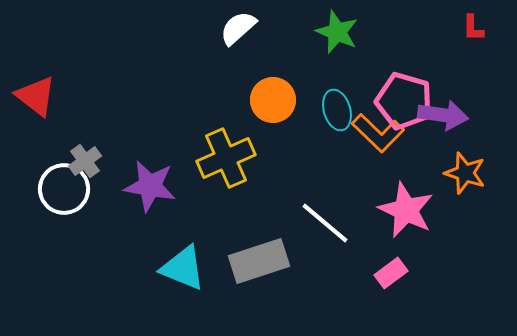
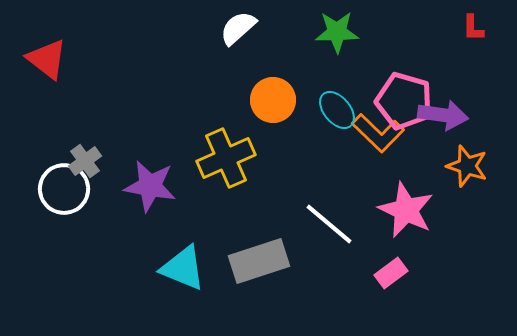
green star: rotated 24 degrees counterclockwise
red triangle: moved 11 px right, 37 px up
cyan ellipse: rotated 24 degrees counterclockwise
orange star: moved 2 px right, 7 px up
white line: moved 4 px right, 1 px down
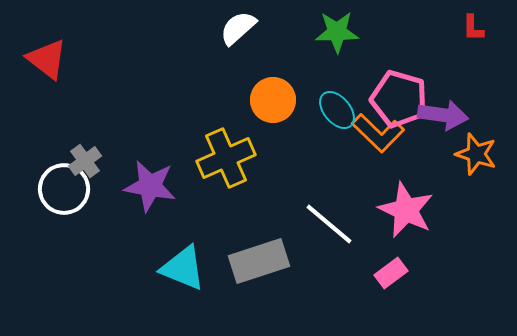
pink pentagon: moved 5 px left, 2 px up
orange star: moved 9 px right, 12 px up
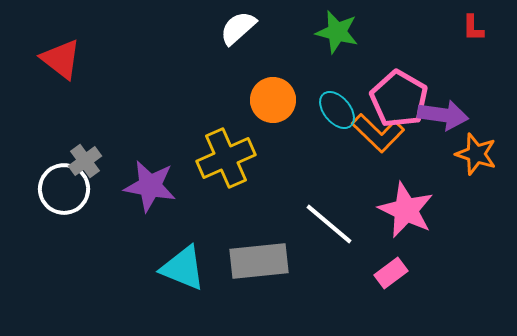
green star: rotated 15 degrees clockwise
red triangle: moved 14 px right
pink pentagon: rotated 14 degrees clockwise
gray rectangle: rotated 12 degrees clockwise
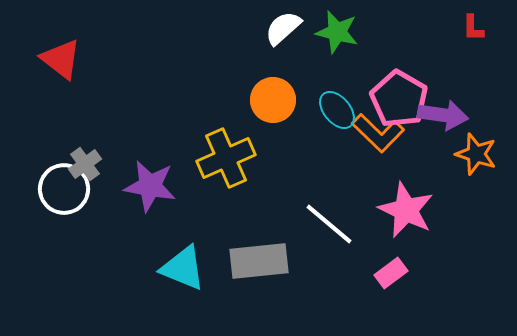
white semicircle: moved 45 px right
gray cross: moved 3 px down
